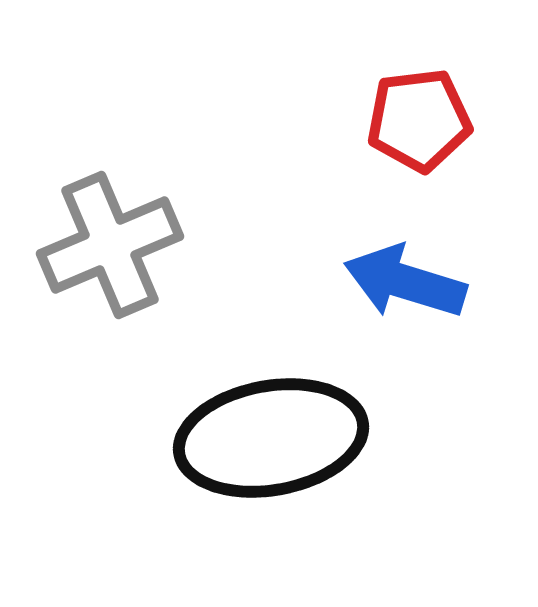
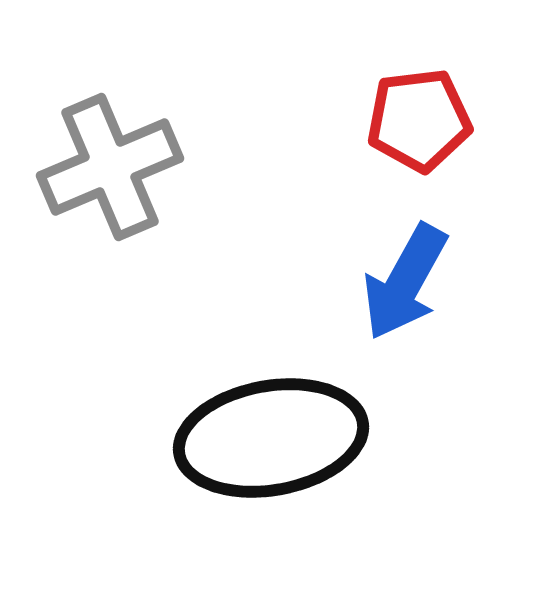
gray cross: moved 78 px up
blue arrow: rotated 78 degrees counterclockwise
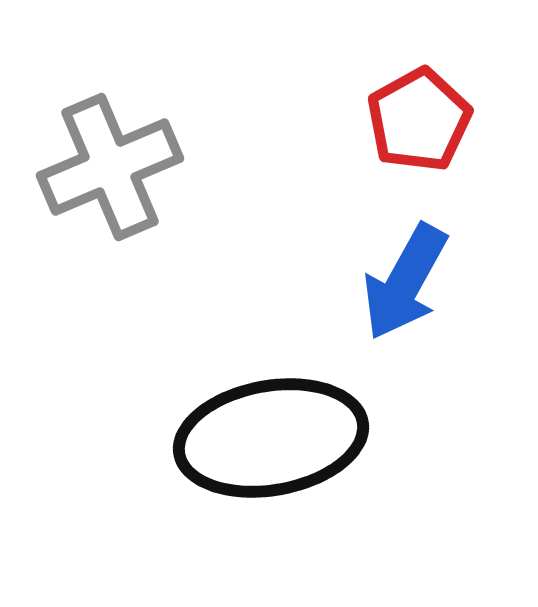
red pentagon: rotated 22 degrees counterclockwise
